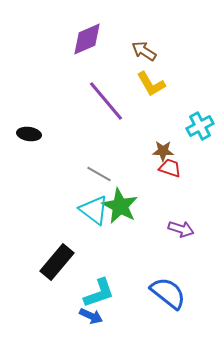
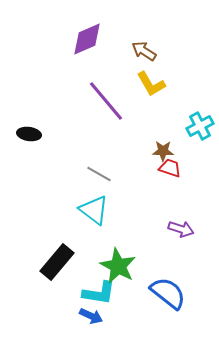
green star: moved 2 px left, 60 px down
cyan L-shape: rotated 28 degrees clockwise
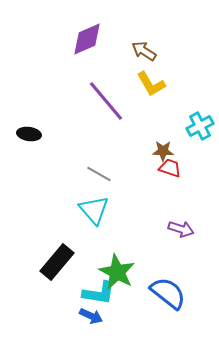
cyan triangle: rotated 12 degrees clockwise
green star: moved 1 px left, 6 px down
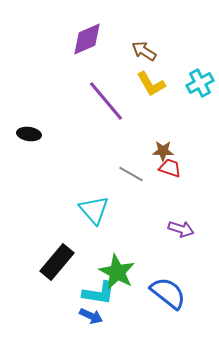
cyan cross: moved 43 px up
gray line: moved 32 px right
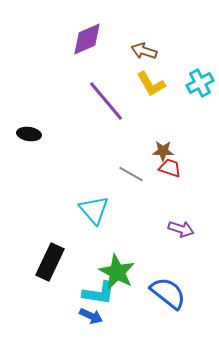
brown arrow: rotated 15 degrees counterclockwise
black rectangle: moved 7 px left; rotated 15 degrees counterclockwise
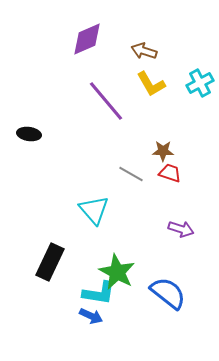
red trapezoid: moved 5 px down
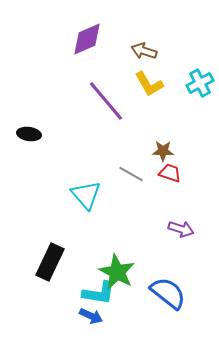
yellow L-shape: moved 2 px left
cyan triangle: moved 8 px left, 15 px up
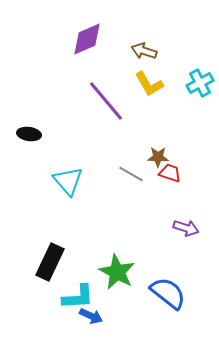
brown star: moved 5 px left, 6 px down
cyan triangle: moved 18 px left, 14 px up
purple arrow: moved 5 px right, 1 px up
cyan L-shape: moved 21 px left, 4 px down; rotated 12 degrees counterclockwise
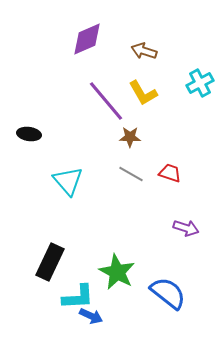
yellow L-shape: moved 6 px left, 9 px down
brown star: moved 28 px left, 20 px up
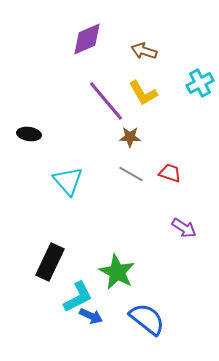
purple arrow: moved 2 px left; rotated 15 degrees clockwise
blue semicircle: moved 21 px left, 26 px down
cyan L-shape: rotated 24 degrees counterclockwise
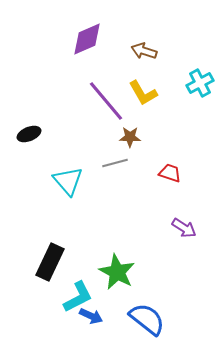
black ellipse: rotated 30 degrees counterclockwise
gray line: moved 16 px left, 11 px up; rotated 45 degrees counterclockwise
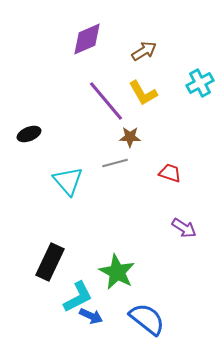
brown arrow: rotated 130 degrees clockwise
